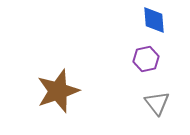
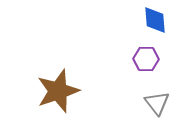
blue diamond: moved 1 px right
purple hexagon: rotated 15 degrees clockwise
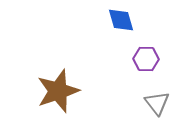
blue diamond: moved 34 px left; rotated 12 degrees counterclockwise
